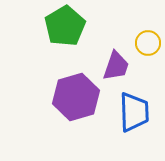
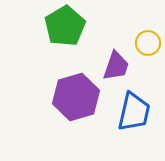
blue trapezoid: rotated 15 degrees clockwise
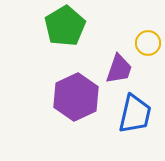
purple trapezoid: moved 3 px right, 3 px down
purple hexagon: rotated 9 degrees counterclockwise
blue trapezoid: moved 1 px right, 2 px down
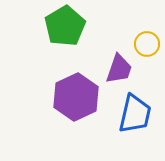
yellow circle: moved 1 px left, 1 px down
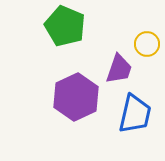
green pentagon: rotated 18 degrees counterclockwise
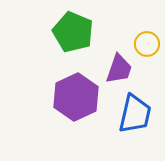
green pentagon: moved 8 px right, 6 px down
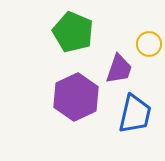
yellow circle: moved 2 px right
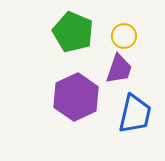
yellow circle: moved 25 px left, 8 px up
